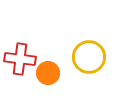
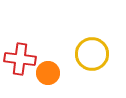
yellow circle: moved 3 px right, 3 px up
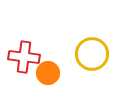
red cross: moved 4 px right, 2 px up
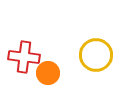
yellow circle: moved 4 px right, 1 px down
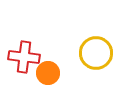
yellow circle: moved 2 px up
